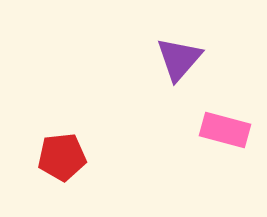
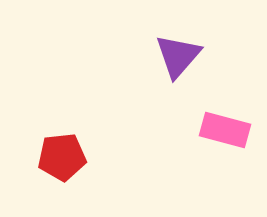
purple triangle: moved 1 px left, 3 px up
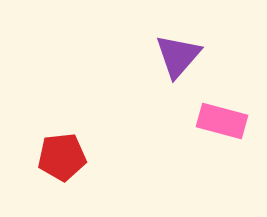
pink rectangle: moved 3 px left, 9 px up
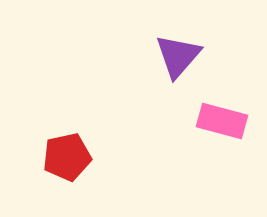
red pentagon: moved 5 px right; rotated 6 degrees counterclockwise
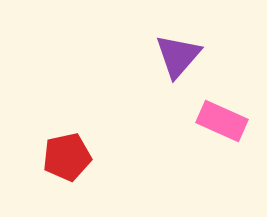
pink rectangle: rotated 9 degrees clockwise
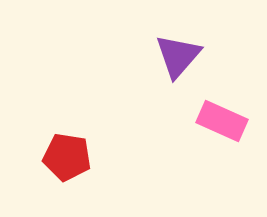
red pentagon: rotated 21 degrees clockwise
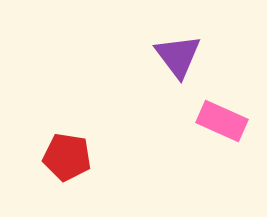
purple triangle: rotated 18 degrees counterclockwise
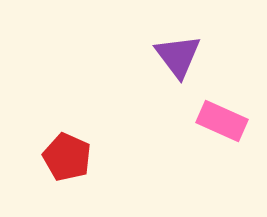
red pentagon: rotated 15 degrees clockwise
